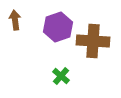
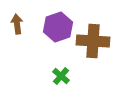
brown arrow: moved 2 px right, 4 px down
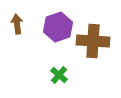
green cross: moved 2 px left, 1 px up
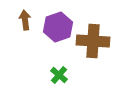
brown arrow: moved 8 px right, 4 px up
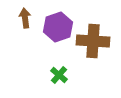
brown arrow: moved 2 px up
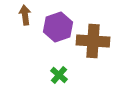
brown arrow: moved 3 px up
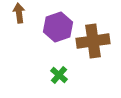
brown arrow: moved 6 px left, 2 px up
brown cross: rotated 12 degrees counterclockwise
